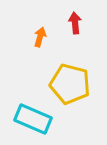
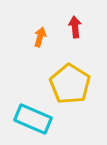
red arrow: moved 4 px down
yellow pentagon: rotated 18 degrees clockwise
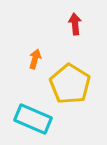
red arrow: moved 3 px up
orange arrow: moved 5 px left, 22 px down
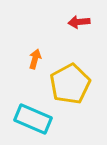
red arrow: moved 4 px right, 2 px up; rotated 90 degrees counterclockwise
yellow pentagon: rotated 12 degrees clockwise
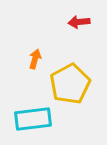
cyan rectangle: rotated 30 degrees counterclockwise
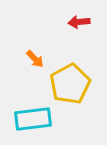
orange arrow: rotated 120 degrees clockwise
